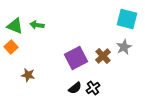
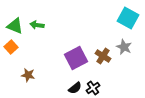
cyan square: moved 1 px right, 1 px up; rotated 15 degrees clockwise
gray star: rotated 21 degrees counterclockwise
brown cross: rotated 14 degrees counterclockwise
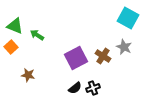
green arrow: moved 10 px down; rotated 24 degrees clockwise
black cross: rotated 16 degrees clockwise
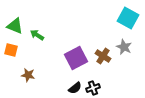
orange square: moved 3 px down; rotated 32 degrees counterclockwise
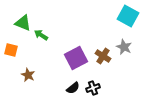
cyan square: moved 2 px up
green triangle: moved 8 px right, 3 px up
green arrow: moved 4 px right
brown star: rotated 16 degrees clockwise
black semicircle: moved 2 px left
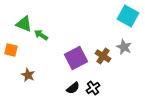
green triangle: moved 1 px right, 1 px down
black cross: rotated 16 degrees counterclockwise
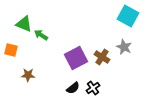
brown cross: moved 1 px left, 1 px down
brown star: rotated 24 degrees counterclockwise
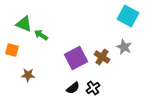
orange square: moved 1 px right
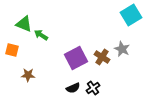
cyan square: moved 3 px right, 1 px up; rotated 30 degrees clockwise
gray star: moved 2 px left, 2 px down
black semicircle: rotated 16 degrees clockwise
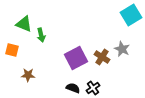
green arrow: rotated 136 degrees counterclockwise
black semicircle: rotated 136 degrees counterclockwise
